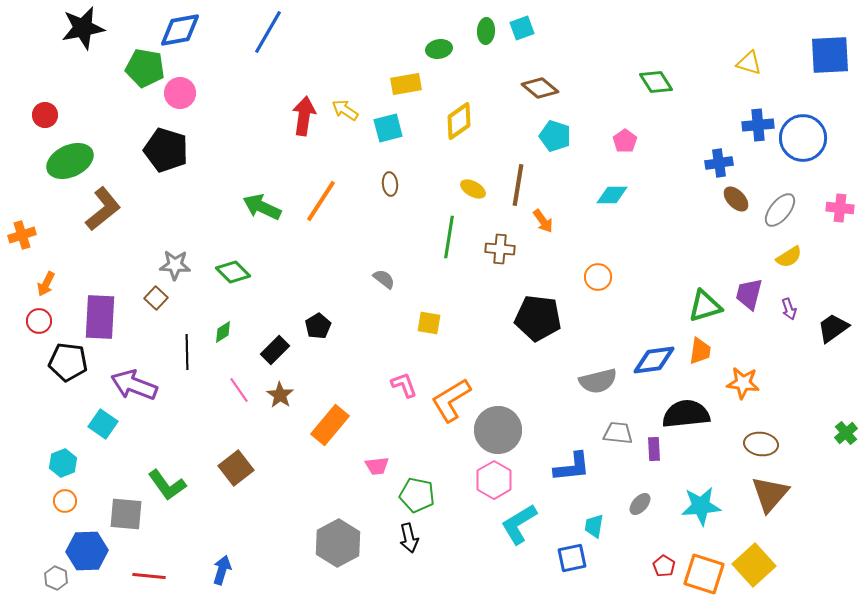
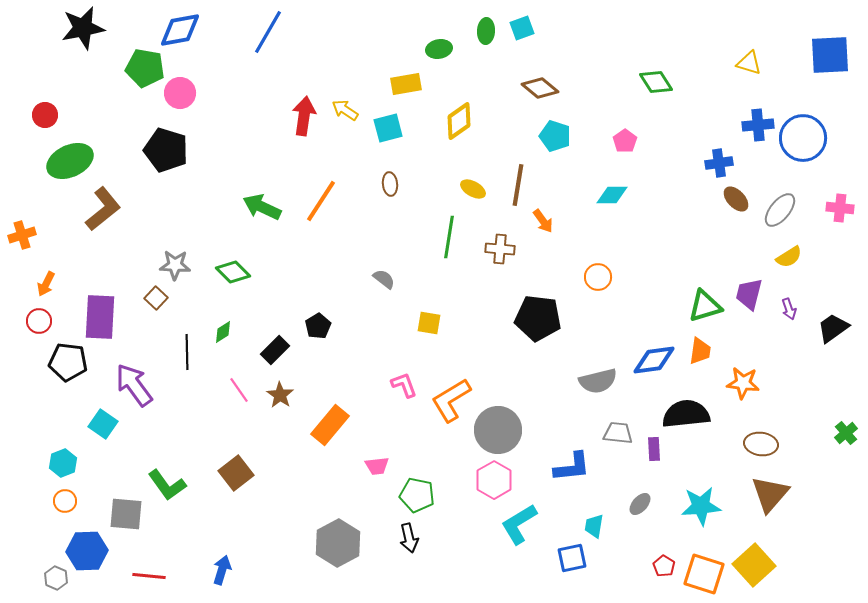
purple arrow at (134, 385): rotated 33 degrees clockwise
brown square at (236, 468): moved 5 px down
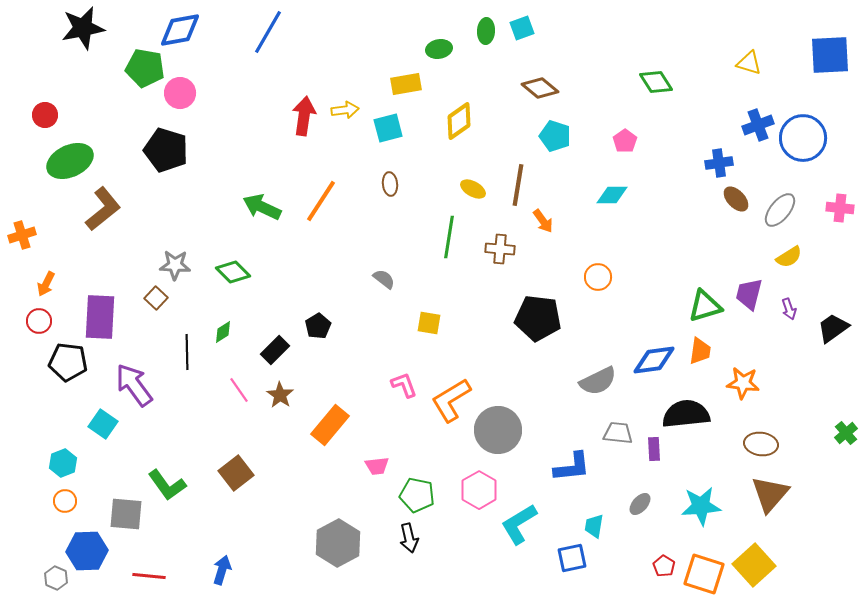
yellow arrow at (345, 110): rotated 140 degrees clockwise
blue cross at (758, 125): rotated 16 degrees counterclockwise
gray semicircle at (598, 381): rotated 12 degrees counterclockwise
pink hexagon at (494, 480): moved 15 px left, 10 px down
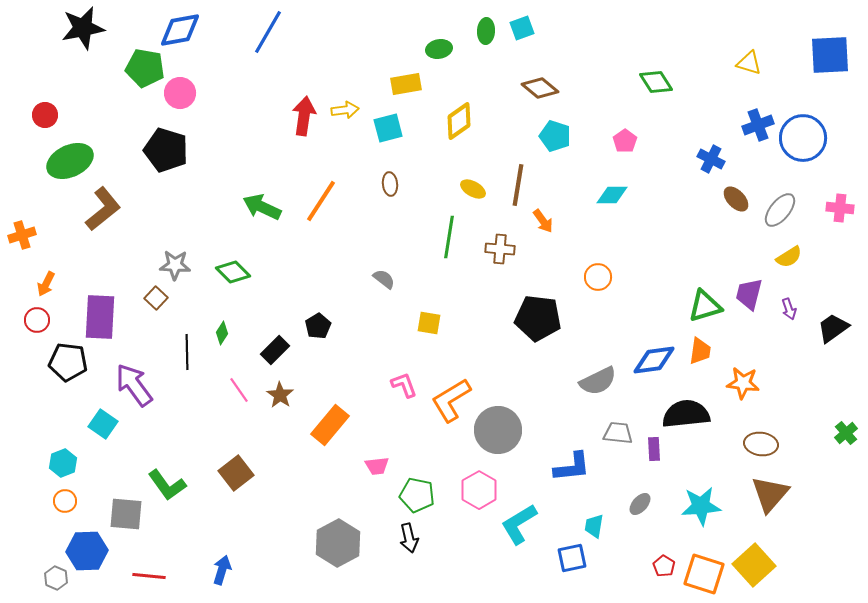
blue cross at (719, 163): moved 8 px left, 4 px up; rotated 36 degrees clockwise
red circle at (39, 321): moved 2 px left, 1 px up
green diamond at (223, 332): moved 1 px left, 1 px down; rotated 25 degrees counterclockwise
